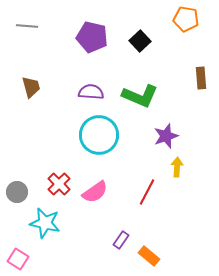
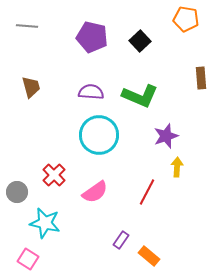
red cross: moved 5 px left, 9 px up
pink square: moved 10 px right
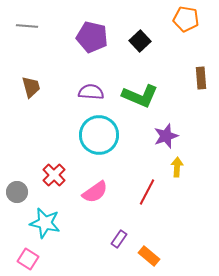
purple rectangle: moved 2 px left, 1 px up
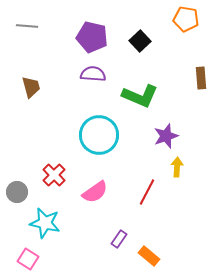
purple semicircle: moved 2 px right, 18 px up
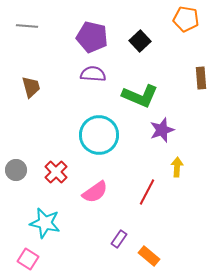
purple star: moved 4 px left, 6 px up
red cross: moved 2 px right, 3 px up
gray circle: moved 1 px left, 22 px up
